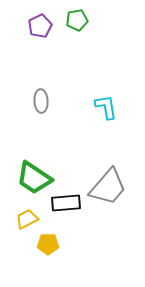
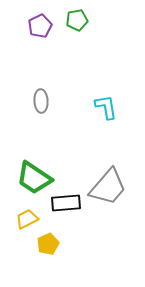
yellow pentagon: rotated 25 degrees counterclockwise
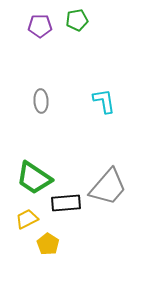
purple pentagon: rotated 25 degrees clockwise
cyan L-shape: moved 2 px left, 6 px up
yellow pentagon: rotated 15 degrees counterclockwise
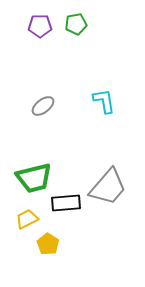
green pentagon: moved 1 px left, 4 px down
gray ellipse: moved 2 px right, 5 px down; rotated 55 degrees clockwise
green trapezoid: rotated 48 degrees counterclockwise
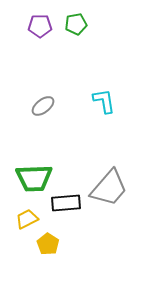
green trapezoid: rotated 12 degrees clockwise
gray trapezoid: moved 1 px right, 1 px down
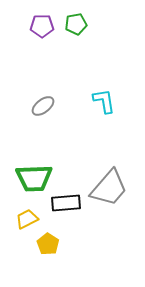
purple pentagon: moved 2 px right
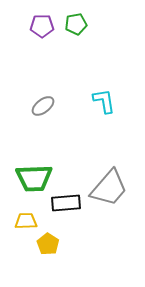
yellow trapezoid: moved 1 px left, 2 px down; rotated 25 degrees clockwise
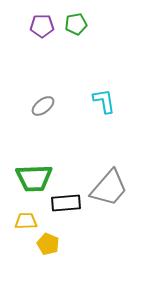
yellow pentagon: rotated 10 degrees counterclockwise
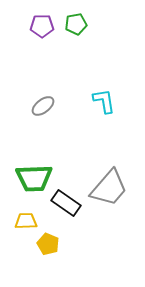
black rectangle: rotated 40 degrees clockwise
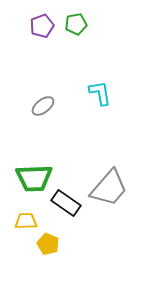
purple pentagon: rotated 20 degrees counterclockwise
cyan L-shape: moved 4 px left, 8 px up
